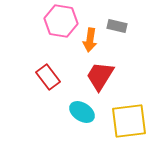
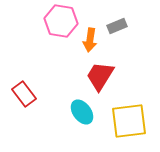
gray rectangle: rotated 36 degrees counterclockwise
red rectangle: moved 24 px left, 17 px down
cyan ellipse: rotated 20 degrees clockwise
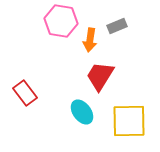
red rectangle: moved 1 px right, 1 px up
yellow square: rotated 6 degrees clockwise
